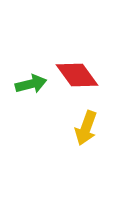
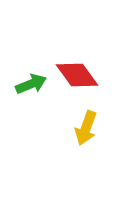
green arrow: rotated 8 degrees counterclockwise
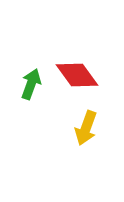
green arrow: rotated 48 degrees counterclockwise
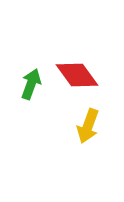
yellow arrow: moved 2 px right, 2 px up
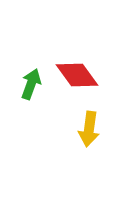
yellow arrow: moved 1 px right, 3 px down; rotated 12 degrees counterclockwise
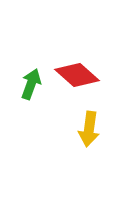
red diamond: rotated 12 degrees counterclockwise
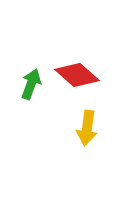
yellow arrow: moved 2 px left, 1 px up
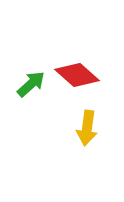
green arrow: rotated 28 degrees clockwise
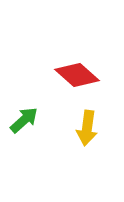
green arrow: moved 7 px left, 36 px down
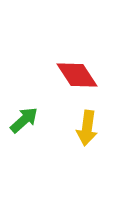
red diamond: rotated 15 degrees clockwise
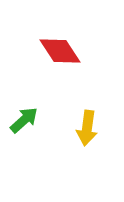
red diamond: moved 17 px left, 24 px up
